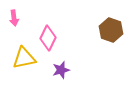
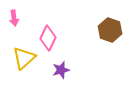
brown hexagon: moved 1 px left
yellow triangle: rotated 30 degrees counterclockwise
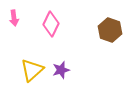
pink diamond: moved 3 px right, 14 px up
yellow triangle: moved 8 px right, 12 px down
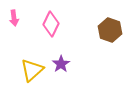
purple star: moved 6 px up; rotated 18 degrees counterclockwise
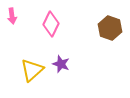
pink arrow: moved 2 px left, 2 px up
brown hexagon: moved 2 px up
purple star: rotated 18 degrees counterclockwise
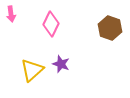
pink arrow: moved 1 px left, 2 px up
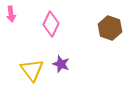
yellow triangle: rotated 25 degrees counterclockwise
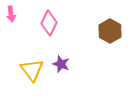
pink diamond: moved 2 px left, 1 px up
brown hexagon: moved 3 px down; rotated 10 degrees clockwise
